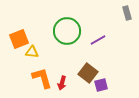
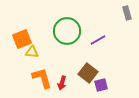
orange square: moved 3 px right
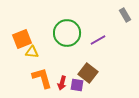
gray rectangle: moved 2 px left, 2 px down; rotated 16 degrees counterclockwise
green circle: moved 2 px down
purple square: moved 24 px left; rotated 24 degrees clockwise
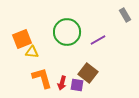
green circle: moved 1 px up
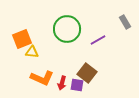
gray rectangle: moved 7 px down
green circle: moved 3 px up
brown square: moved 1 px left
orange L-shape: rotated 130 degrees clockwise
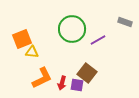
gray rectangle: rotated 40 degrees counterclockwise
green circle: moved 5 px right
orange L-shape: rotated 50 degrees counterclockwise
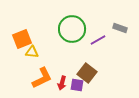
gray rectangle: moved 5 px left, 6 px down
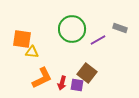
orange square: rotated 30 degrees clockwise
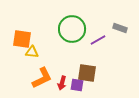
brown square: rotated 30 degrees counterclockwise
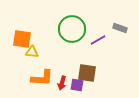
orange L-shape: rotated 30 degrees clockwise
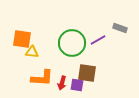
green circle: moved 14 px down
